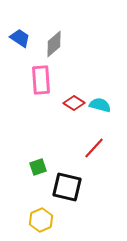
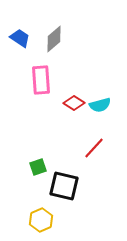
gray diamond: moved 5 px up
cyan semicircle: rotated 150 degrees clockwise
black square: moved 3 px left, 1 px up
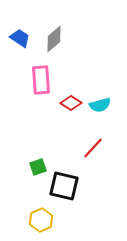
red diamond: moved 3 px left
red line: moved 1 px left
